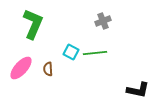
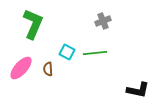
cyan square: moved 4 px left
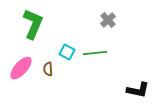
gray cross: moved 5 px right, 1 px up; rotated 21 degrees counterclockwise
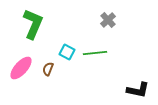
brown semicircle: rotated 24 degrees clockwise
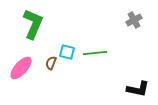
gray cross: moved 26 px right; rotated 14 degrees clockwise
cyan square: rotated 14 degrees counterclockwise
brown semicircle: moved 3 px right, 6 px up
black L-shape: moved 1 px up
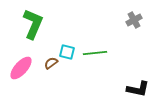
brown semicircle: rotated 32 degrees clockwise
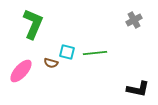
brown semicircle: rotated 128 degrees counterclockwise
pink ellipse: moved 3 px down
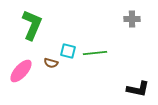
gray cross: moved 2 px left, 1 px up; rotated 28 degrees clockwise
green L-shape: moved 1 px left, 1 px down
cyan square: moved 1 px right, 1 px up
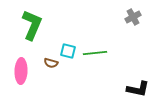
gray cross: moved 1 px right, 2 px up; rotated 28 degrees counterclockwise
pink ellipse: rotated 40 degrees counterclockwise
